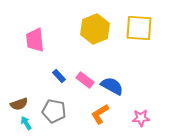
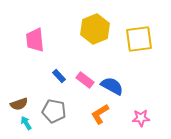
yellow square: moved 11 px down; rotated 12 degrees counterclockwise
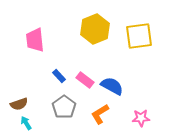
yellow square: moved 3 px up
gray pentagon: moved 10 px right, 4 px up; rotated 25 degrees clockwise
